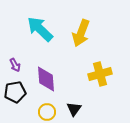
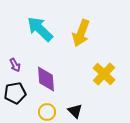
yellow cross: moved 4 px right; rotated 30 degrees counterclockwise
black pentagon: moved 1 px down
black triangle: moved 1 px right, 2 px down; rotated 21 degrees counterclockwise
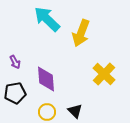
cyan arrow: moved 7 px right, 10 px up
purple arrow: moved 3 px up
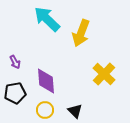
purple diamond: moved 2 px down
yellow circle: moved 2 px left, 2 px up
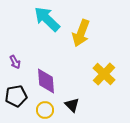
black pentagon: moved 1 px right, 3 px down
black triangle: moved 3 px left, 6 px up
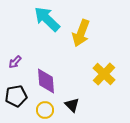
purple arrow: rotated 72 degrees clockwise
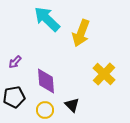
black pentagon: moved 2 px left, 1 px down
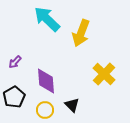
black pentagon: rotated 20 degrees counterclockwise
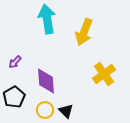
cyan arrow: rotated 36 degrees clockwise
yellow arrow: moved 3 px right, 1 px up
yellow cross: rotated 10 degrees clockwise
black triangle: moved 6 px left, 6 px down
